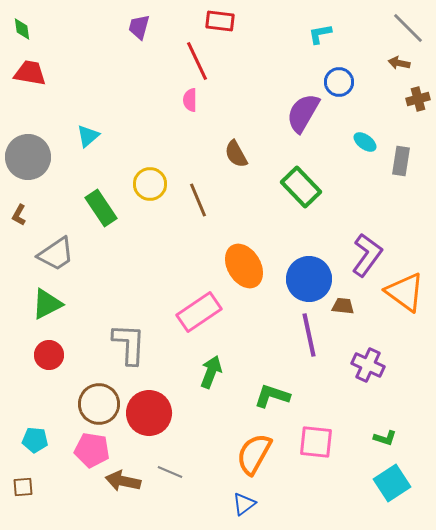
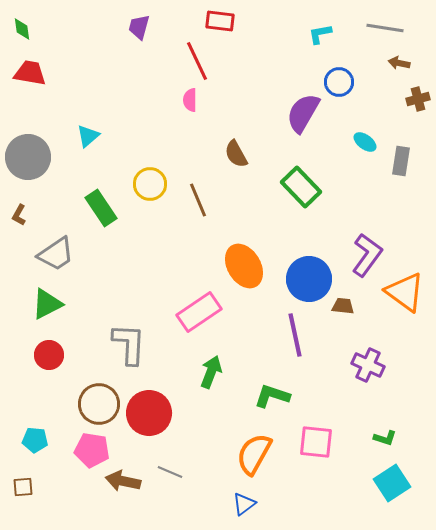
gray line at (408, 28): moved 23 px left; rotated 36 degrees counterclockwise
purple line at (309, 335): moved 14 px left
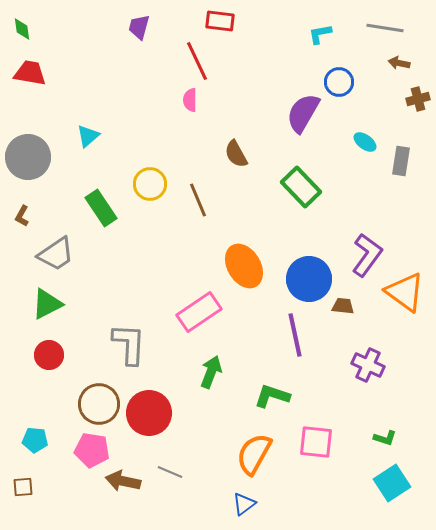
brown L-shape at (19, 215): moved 3 px right, 1 px down
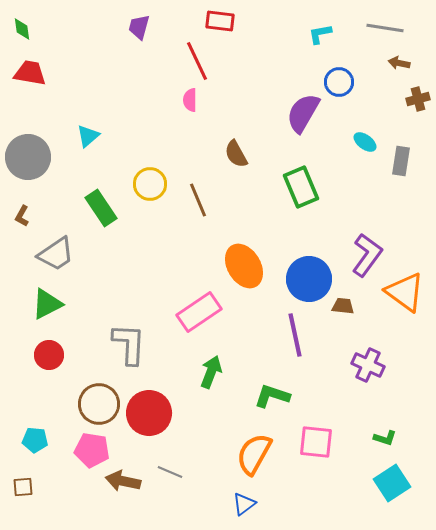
green rectangle at (301, 187): rotated 21 degrees clockwise
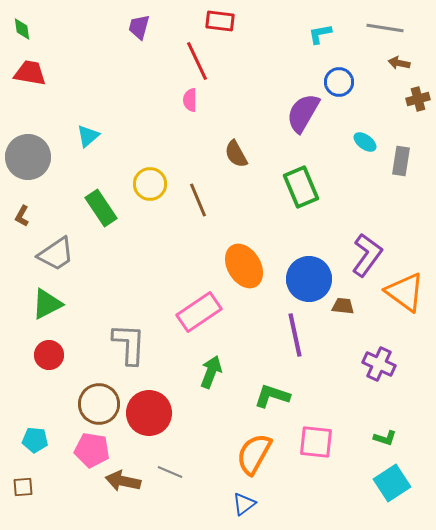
purple cross at (368, 365): moved 11 px right, 1 px up
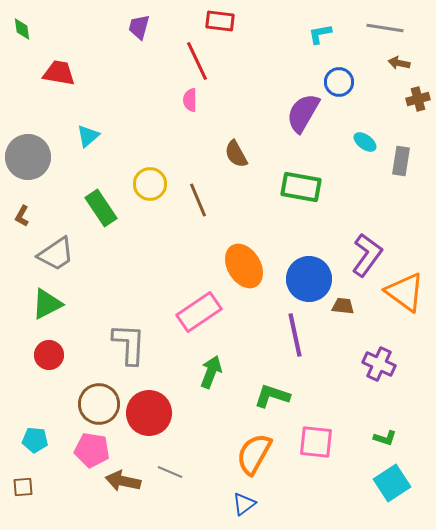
red trapezoid at (30, 73): moved 29 px right
green rectangle at (301, 187): rotated 57 degrees counterclockwise
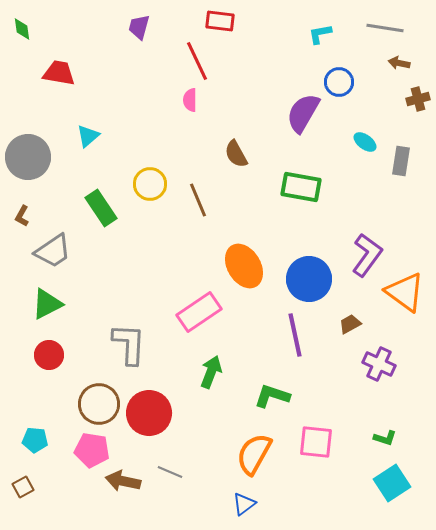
gray trapezoid at (56, 254): moved 3 px left, 3 px up
brown trapezoid at (343, 306): moved 7 px right, 18 px down; rotated 35 degrees counterclockwise
brown square at (23, 487): rotated 25 degrees counterclockwise
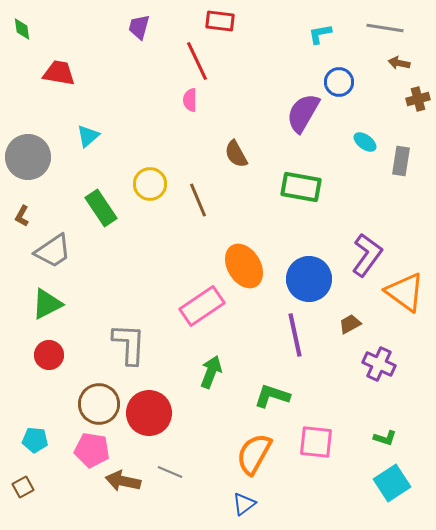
pink rectangle at (199, 312): moved 3 px right, 6 px up
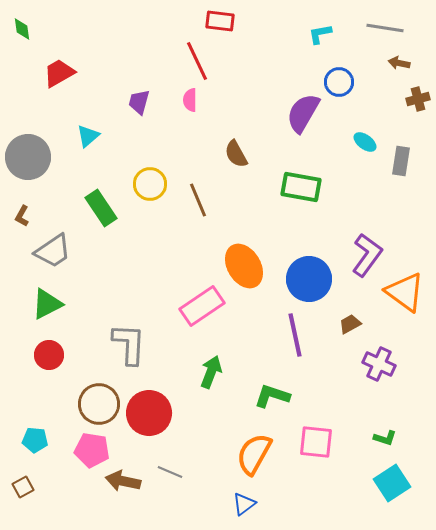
purple trapezoid at (139, 27): moved 75 px down
red trapezoid at (59, 73): rotated 40 degrees counterclockwise
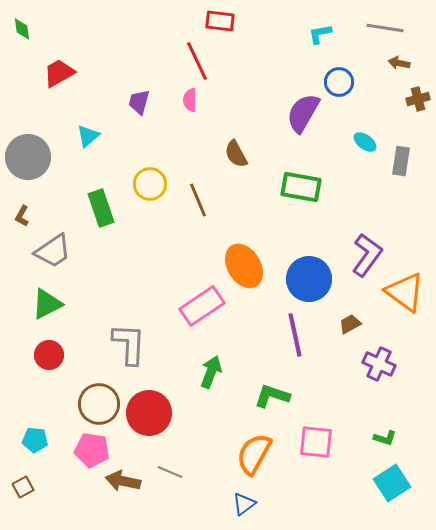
green rectangle at (101, 208): rotated 15 degrees clockwise
